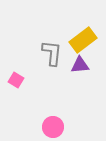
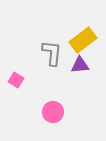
pink circle: moved 15 px up
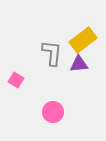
purple triangle: moved 1 px left, 1 px up
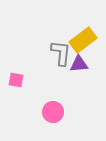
gray L-shape: moved 9 px right
pink square: rotated 21 degrees counterclockwise
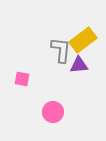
gray L-shape: moved 3 px up
purple triangle: moved 1 px down
pink square: moved 6 px right, 1 px up
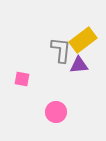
pink circle: moved 3 px right
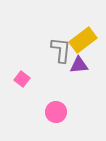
pink square: rotated 28 degrees clockwise
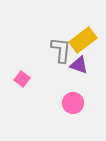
purple triangle: rotated 24 degrees clockwise
pink circle: moved 17 px right, 9 px up
